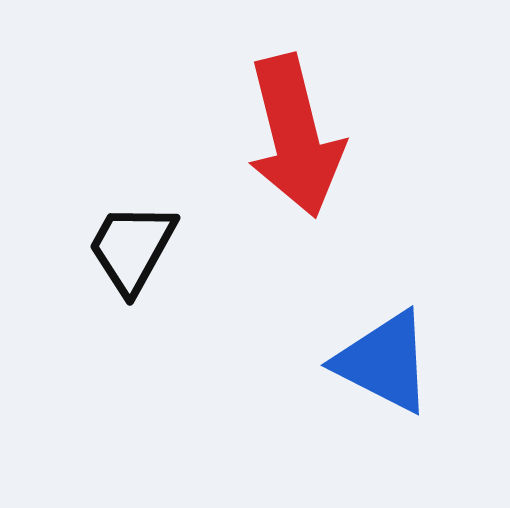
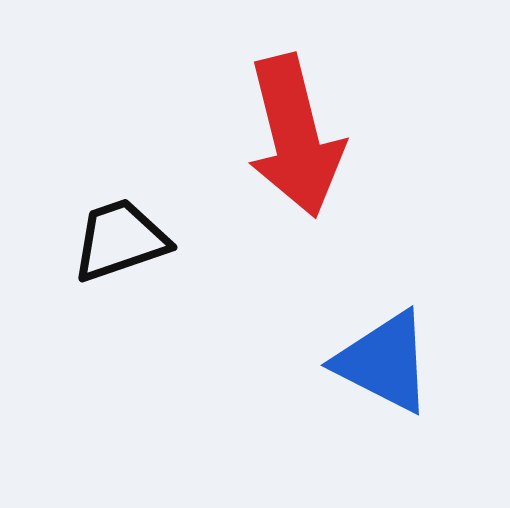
black trapezoid: moved 12 px left, 8 px up; rotated 42 degrees clockwise
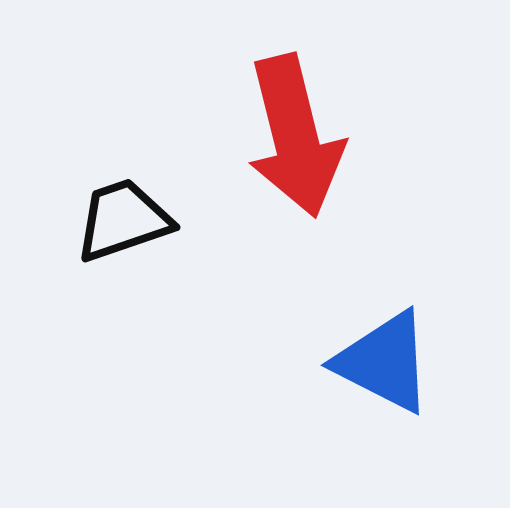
black trapezoid: moved 3 px right, 20 px up
